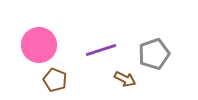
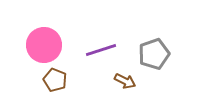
pink circle: moved 5 px right
brown arrow: moved 2 px down
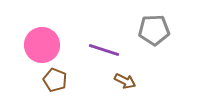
pink circle: moved 2 px left
purple line: moved 3 px right; rotated 36 degrees clockwise
gray pentagon: moved 24 px up; rotated 16 degrees clockwise
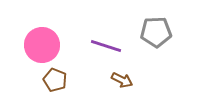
gray pentagon: moved 2 px right, 2 px down
purple line: moved 2 px right, 4 px up
brown arrow: moved 3 px left, 1 px up
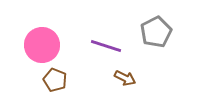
gray pentagon: rotated 24 degrees counterclockwise
brown arrow: moved 3 px right, 2 px up
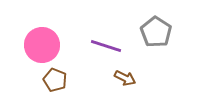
gray pentagon: rotated 12 degrees counterclockwise
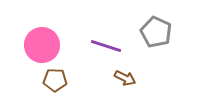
gray pentagon: rotated 8 degrees counterclockwise
brown pentagon: rotated 20 degrees counterclockwise
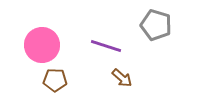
gray pentagon: moved 7 px up; rotated 8 degrees counterclockwise
brown arrow: moved 3 px left; rotated 15 degrees clockwise
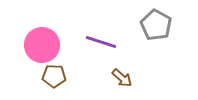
gray pentagon: rotated 12 degrees clockwise
purple line: moved 5 px left, 4 px up
brown pentagon: moved 1 px left, 4 px up
